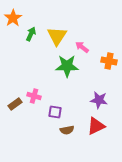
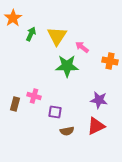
orange cross: moved 1 px right
brown rectangle: rotated 40 degrees counterclockwise
brown semicircle: moved 1 px down
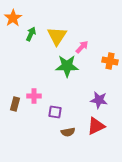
pink arrow: rotated 96 degrees clockwise
pink cross: rotated 16 degrees counterclockwise
brown semicircle: moved 1 px right, 1 px down
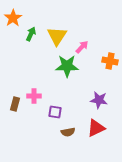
red triangle: moved 2 px down
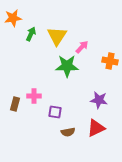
orange star: rotated 24 degrees clockwise
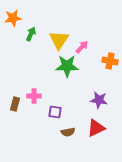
yellow triangle: moved 2 px right, 4 px down
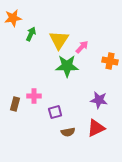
purple square: rotated 24 degrees counterclockwise
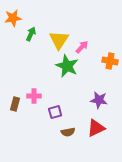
green star: rotated 25 degrees clockwise
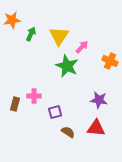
orange star: moved 1 px left, 2 px down
yellow triangle: moved 4 px up
orange cross: rotated 14 degrees clockwise
red triangle: rotated 30 degrees clockwise
brown semicircle: rotated 136 degrees counterclockwise
